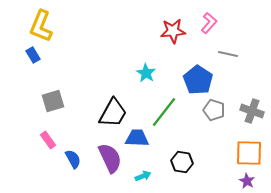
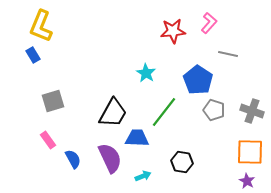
orange square: moved 1 px right, 1 px up
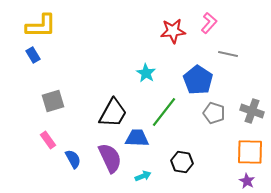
yellow L-shape: rotated 112 degrees counterclockwise
gray pentagon: moved 3 px down
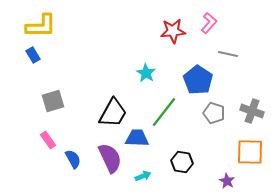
purple star: moved 20 px left
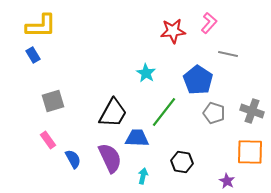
cyan arrow: rotated 56 degrees counterclockwise
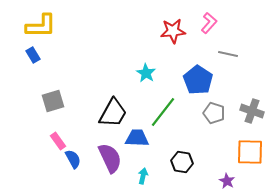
green line: moved 1 px left
pink rectangle: moved 10 px right, 1 px down
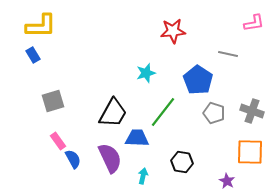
pink L-shape: moved 45 px right; rotated 40 degrees clockwise
cyan star: rotated 24 degrees clockwise
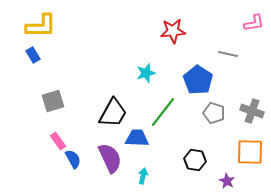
black hexagon: moved 13 px right, 2 px up
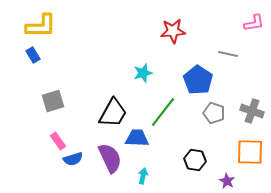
cyan star: moved 3 px left
blue semicircle: rotated 102 degrees clockwise
